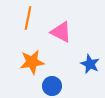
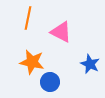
orange star: rotated 20 degrees clockwise
blue circle: moved 2 px left, 4 px up
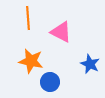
orange line: rotated 15 degrees counterclockwise
orange star: moved 1 px left, 1 px up
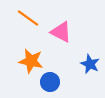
orange line: rotated 50 degrees counterclockwise
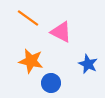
blue star: moved 2 px left
blue circle: moved 1 px right, 1 px down
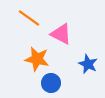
orange line: moved 1 px right
pink triangle: moved 2 px down
orange star: moved 6 px right, 2 px up
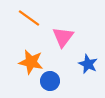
pink triangle: moved 2 px right, 3 px down; rotated 40 degrees clockwise
orange star: moved 6 px left, 3 px down
blue circle: moved 1 px left, 2 px up
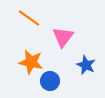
blue star: moved 2 px left, 1 px down
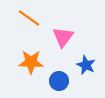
orange star: rotated 10 degrees counterclockwise
blue circle: moved 9 px right
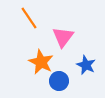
orange line: rotated 20 degrees clockwise
orange star: moved 10 px right; rotated 25 degrees clockwise
